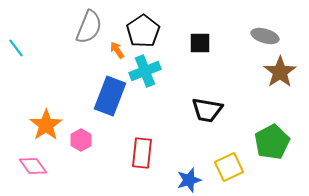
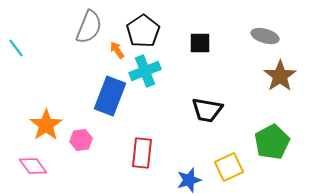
brown star: moved 4 px down
pink hexagon: rotated 20 degrees clockwise
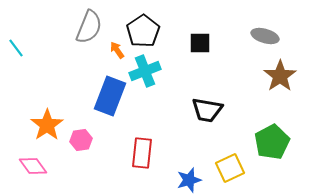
orange star: moved 1 px right
yellow square: moved 1 px right, 1 px down
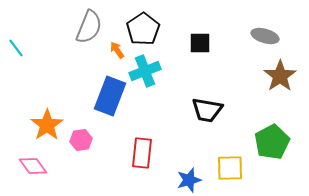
black pentagon: moved 2 px up
yellow square: rotated 24 degrees clockwise
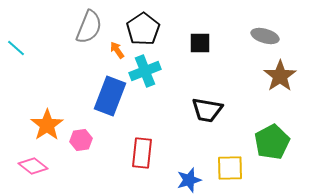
cyan line: rotated 12 degrees counterclockwise
pink diamond: rotated 16 degrees counterclockwise
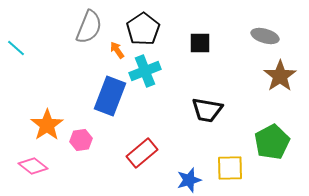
red rectangle: rotated 44 degrees clockwise
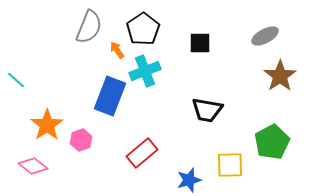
gray ellipse: rotated 44 degrees counterclockwise
cyan line: moved 32 px down
pink hexagon: rotated 10 degrees counterclockwise
yellow square: moved 3 px up
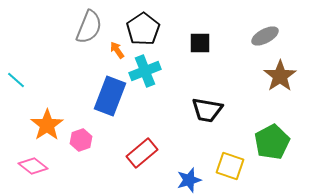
yellow square: moved 1 px down; rotated 20 degrees clockwise
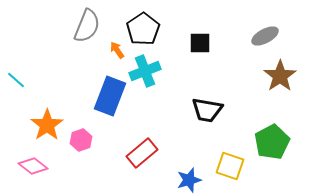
gray semicircle: moved 2 px left, 1 px up
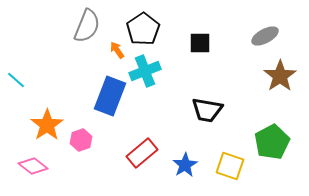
blue star: moved 4 px left, 15 px up; rotated 15 degrees counterclockwise
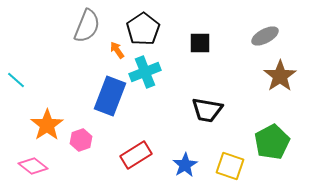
cyan cross: moved 1 px down
red rectangle: moved 6 px left, 2 px down; rotated 8 degrees clockwise
